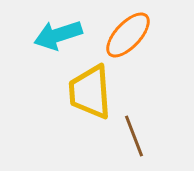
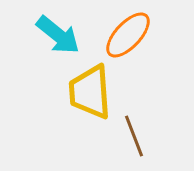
cyan arrow: rotated 123 degrees counterclockwise
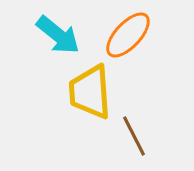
brown line: rotated 6 degrees counterclockwise
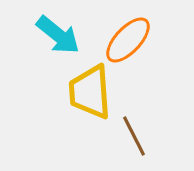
orange ellipse: moved 5 px down
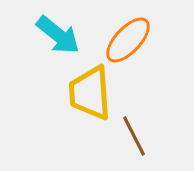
yellow trapezoid: moved 1 px down
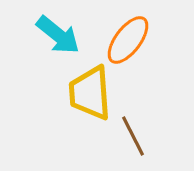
orange ellipse: rotated 6 degrees counterclockwise
brown line: moved 1 px left
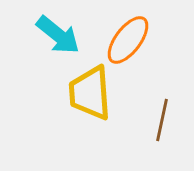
brown line: moved 29 px right, 16 px up; rotated 39 degrees clockwise
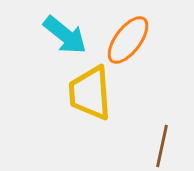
cyan arrow: moved 7 px right
brown line: moved 26 px down
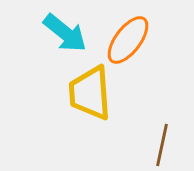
cyan arrow: moved 2 px up
brown line: moved 1 px up
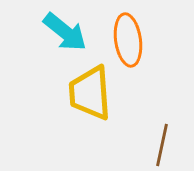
cyan arrow: moved 1 px up
orange ellipse: rotated 45 degrees counterclockwise
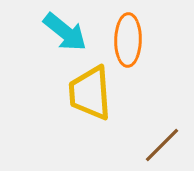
orange ellipse: rotated 9 degrees clockwise
brown line: rotated 33 degrees clockwise
